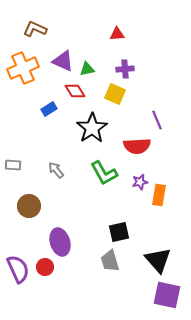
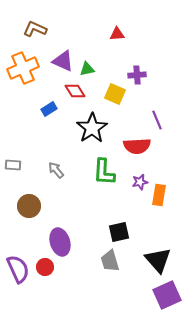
purple cross: moved 12 px right, 6 px down
green L-shape: moved 1 px up; rotated 32 degrees clockwise
purple square: rotated 36 degrees counterclockwise
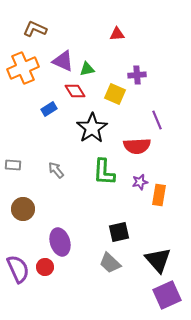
brown circle: moved 6 px left, 3 px down
gray trapezoid: moved 2 px down; rotated 30 degrees counterclockwise
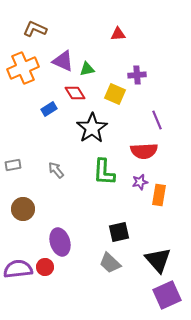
red triangle: moved 1 px right
red diamond: moved 2 px down
red semicircle: moved 7 px right, 5 px down
gray rectangle: rotated 14 degrees counterclockwise
purple semicircle: rotated 72 degrees counterclockwise
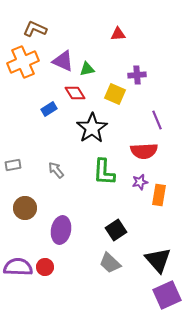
orange cross: moved 6 px up
brown circle: moved 2 px right, 1 px up
black square: moved 3 px left, 2 px up; rotated 20 degrees counterclockwise
purple ellipse: moved 1 px right, 12 px up; rotated 28 degrees clockwise
purple semicircle: moved 2 px up; rotated 8 degrees clockwise
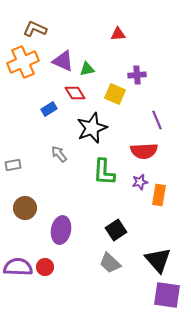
black star: rotated 12 degrees clockwise
gray arrow: moved 3 px right, 16 px up
purple square: rotated 32 degrees clockwise
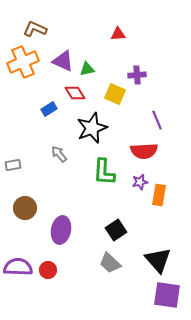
red circle: moved 3 px right, 3 px down
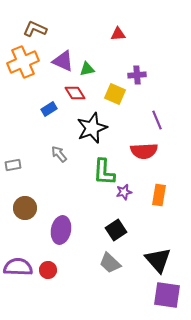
purple star: moved 16 px left, 10 px down
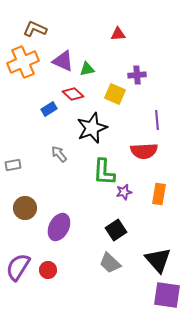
red diamond: moved 2 px left, 1 px down; rotated 15 degrees counterclockwise
purple line: rotated 18 degrees clockwise
orange rectangle: moved 1 px up
purple ellipse: moved 2 px left, 3 px up; rotated 16 degrees clockwise
purple semicircle: rotated 60 degrees counterclockwise
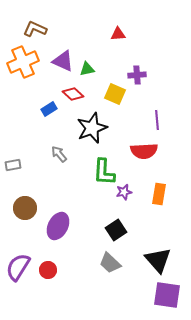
purple ellipse: moved 1 px left, 1 px up
